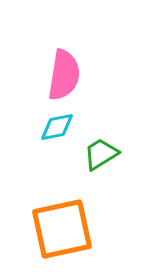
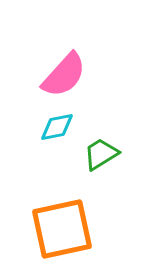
pink semicircle: rotated 33 degrees clockwise
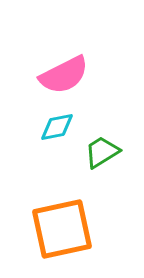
pink semicircle: rotated 21 degrees clockwise
green trapezoid: moved 1 px right, 2 px up
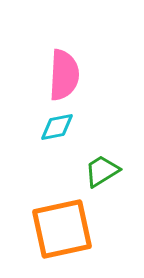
pink semicircle: rotated 60 degrees counterclockwise
green trapezoid: moved 19 px down
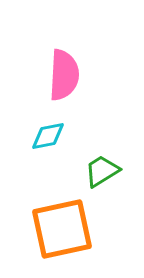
cyan diamond: moved 9 px left, 9 px down
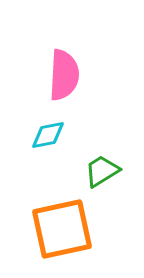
cyan diamond: moved 1 px up
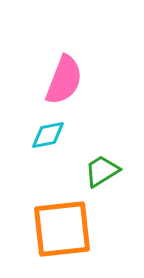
pink semicircle: moved 5 px down; rotated 18 degrees clockwise
orange square: rotated 6 degrees clockwise
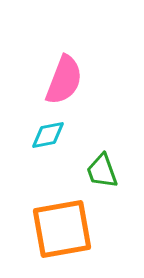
green trapezoid: rotated 78 degrees counterclockwise
orange square: rotated 4 degrees counterclockwise
